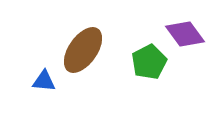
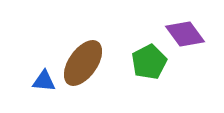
brown ellipse: moved 13 px down
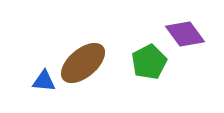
brown ellipse: rotated 15 degrees clockwise
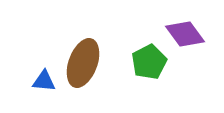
brown ellipse: rotated 30 degrees counterclockwise
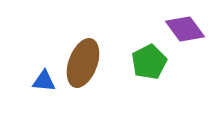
purple diamond: moved 5 px up
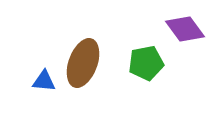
green pentagon: moved 3 px left, 1 px down; rotated 16 degrees clockwise
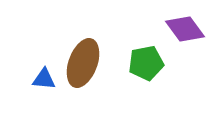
blue triangle: moved 2 px up
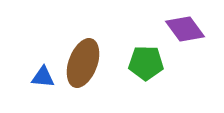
green pentagon: rotated 12 degrees clockwise
blue triangle: moved 1 px left, 2 px up
